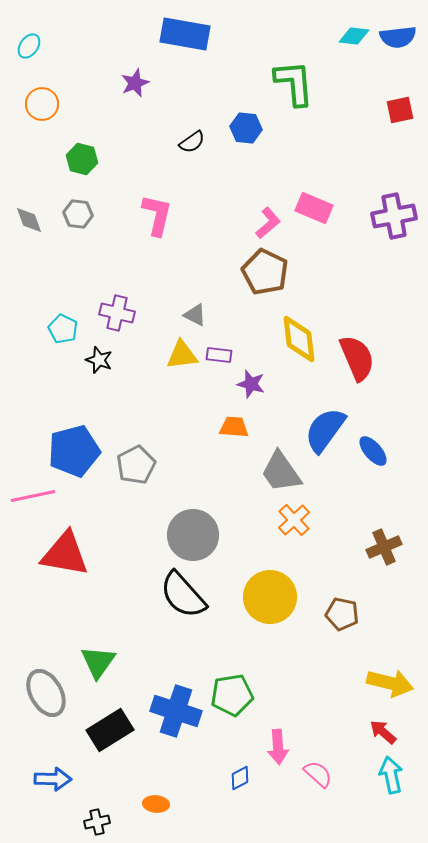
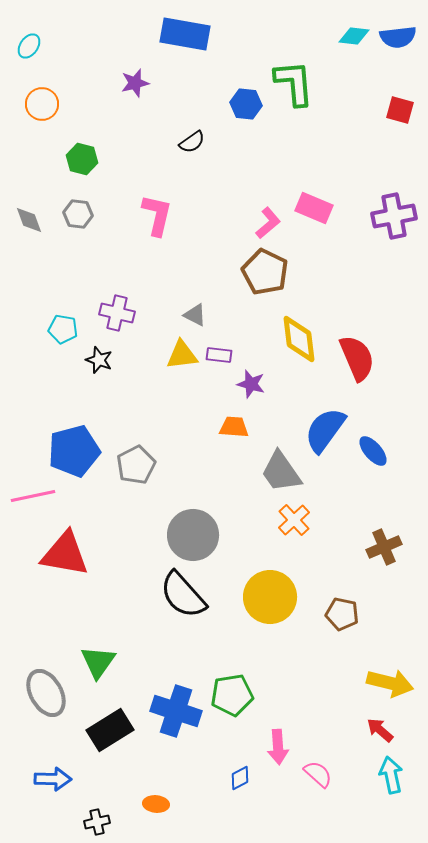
purple star at (135, 83): rotated 8 degrees clockwise
red square at (400, 110): rotated 28 degrees clockwise
blue hexagon at (246, 128): moved 24 px up
cyan pentagon at (63, 329): rotated 16 degrees counterclockwise
red arrow at (383, 732): moved 3 px left, 2 px up
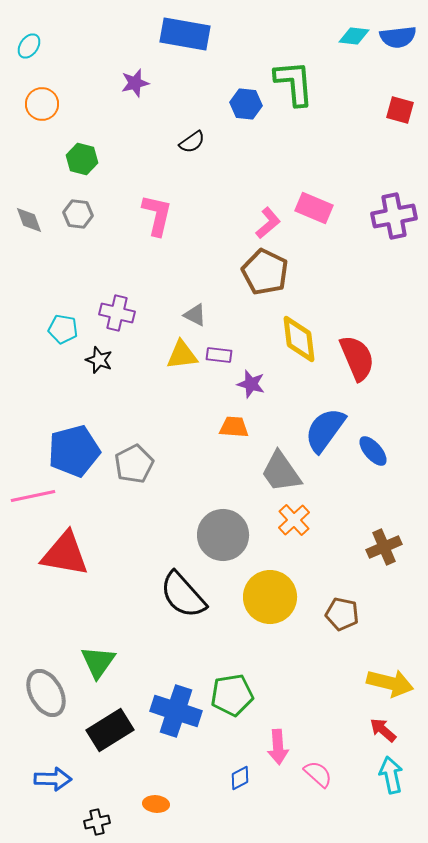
gray pentagon at (136, 465): moved 2 px left, 1 px up
gray circle at (193, 535): moved 30 px right
red arrow at (380, 730): moved 3 px right
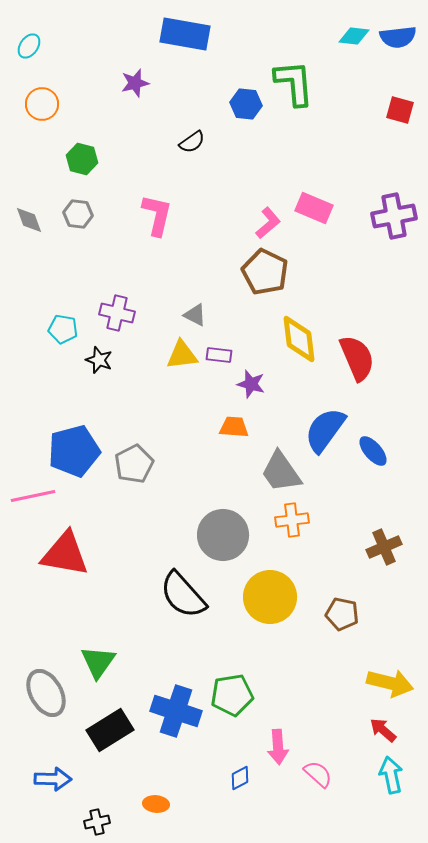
orange cross at (294, 520): moved 2 px left; rotated 36 degrees clockwise
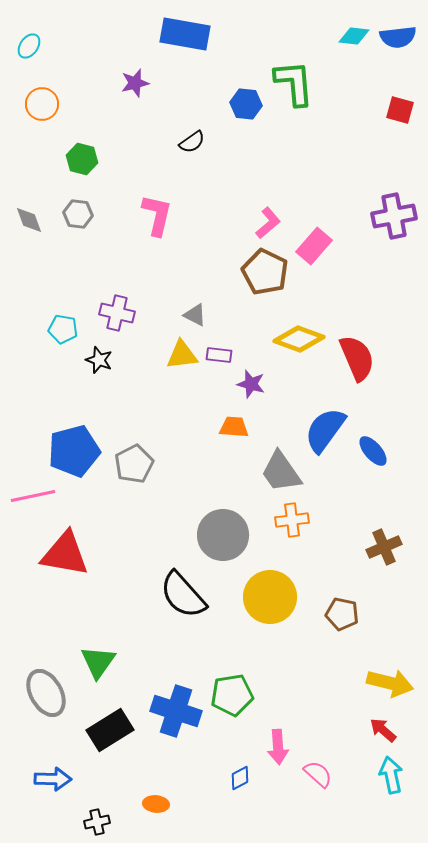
pink rectangle at (314, 208): moved 38 px down; rotated 72 degrees counterclockwise
yellow diamond at (299, 339): rotated 63 degrees counterclockwise
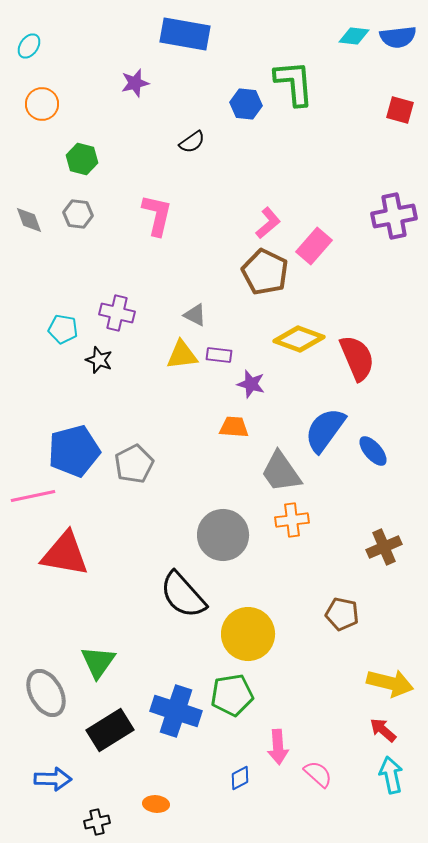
yellow circle at (270, 597): moved 22 px left, 37 px down
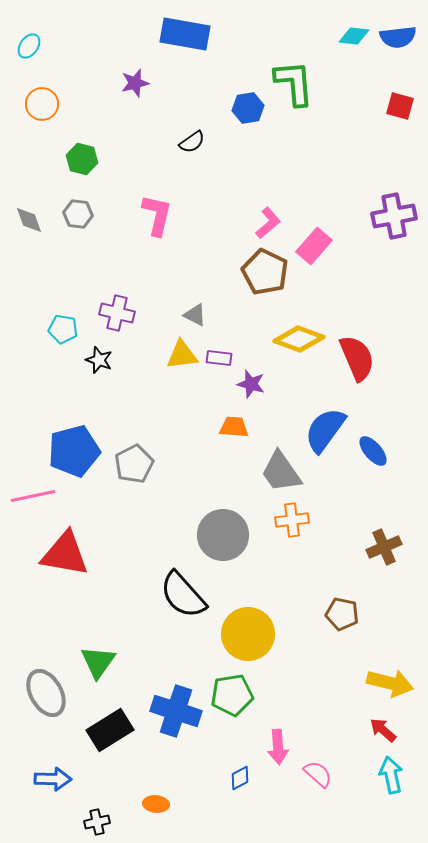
blue hexagon at (246, 104): moved 2 px right, 4 px down; rotated 16 degrees counterclockwise
red square at (400, 110): moved 4 px up
purple rectangle at (219, 355): moved 3 px down
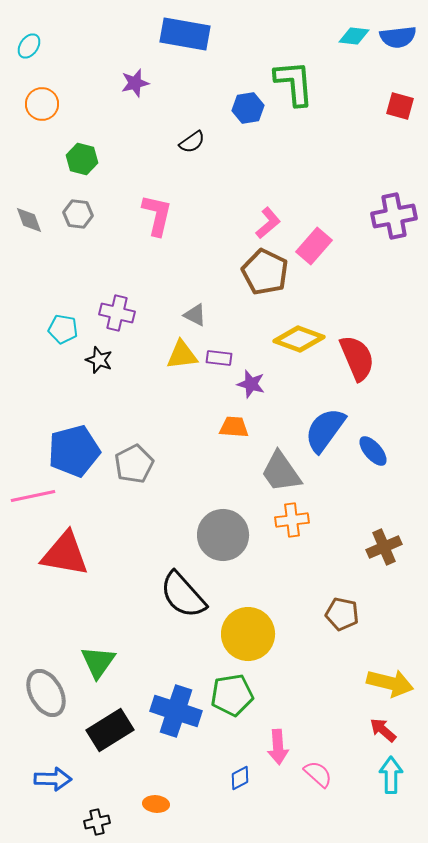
cyan arrow at (391, 775): rotated 12 degrees clockwise
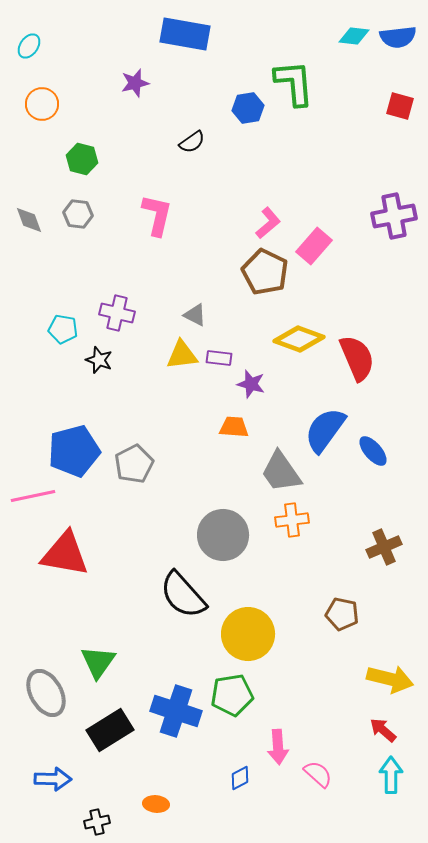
yellow arrow at (390, 683): moved 4 px up
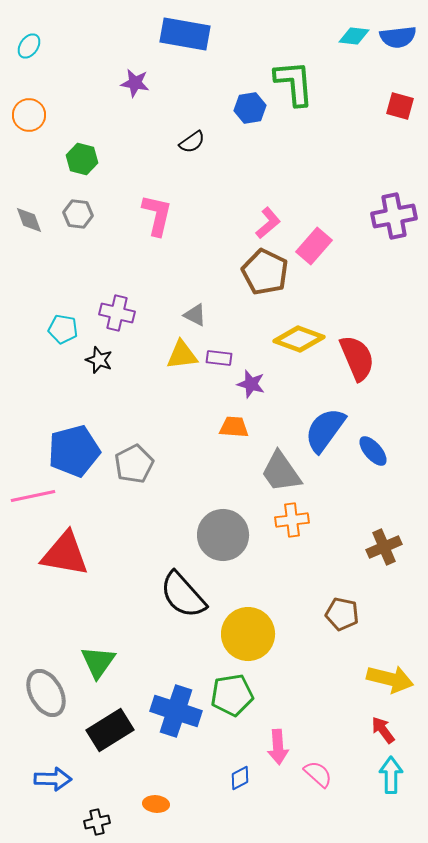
purple star at (135, 83): rotated 24 degrees clockwise
orange circle at (42, 104): moved 13 px left, 11 px down
blue hexagon at (248, 108): moved 2 px right
red arrow at (383, 730): rotated 12 degrees clockwise
